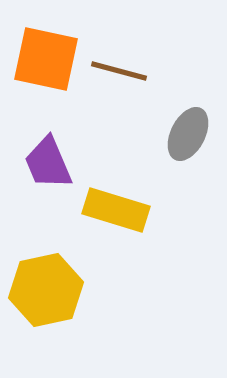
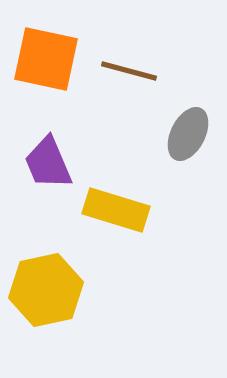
brown line: moved 10 px right
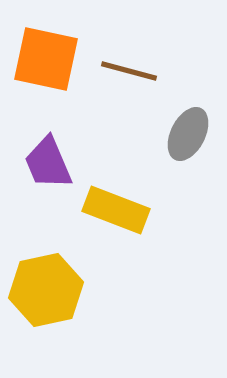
yellow rectangle: rotated 4 degrees clockwise
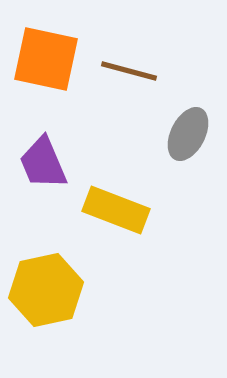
purple trapezoid: moved 5 px left
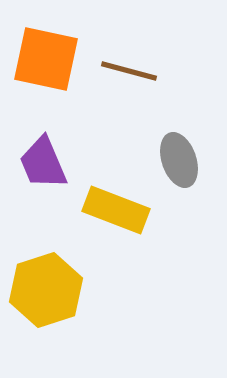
gray ellipse: moved 9 px left, 26 px down; rotated 46 degrees counterclockwise
yellow hexagon: rotated 6 degrees counterclockwise
